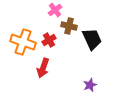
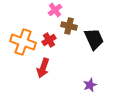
black trapezoid: moved 2 px right
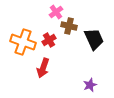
pink cross: moved 1 px right, 2 px down
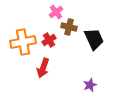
brown cross: moved 1 px down
orange cross: rotated 30 degrees counterclockwise
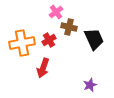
orange cross: moved 1 px left, 1 px down
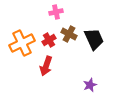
pink cross: rotated 24 degrees clockwise
brown cross: moved 7 px down; rotated 14 degrees clockwise
orange cross: rotated 15 degrees counterclockwise
red arrow: moved 3 px right, 2 px up
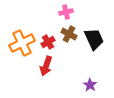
pink cross: moved 10 px right
red cross: moved 1 px left, 2 px down
purple star: rotated 16 degrees counterclockwise
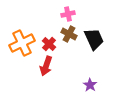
pink cross: moved 2 px right, 2 px down
red cross: moved 1 px right, 2 px down; rotated 16 degrees counterclockwise
